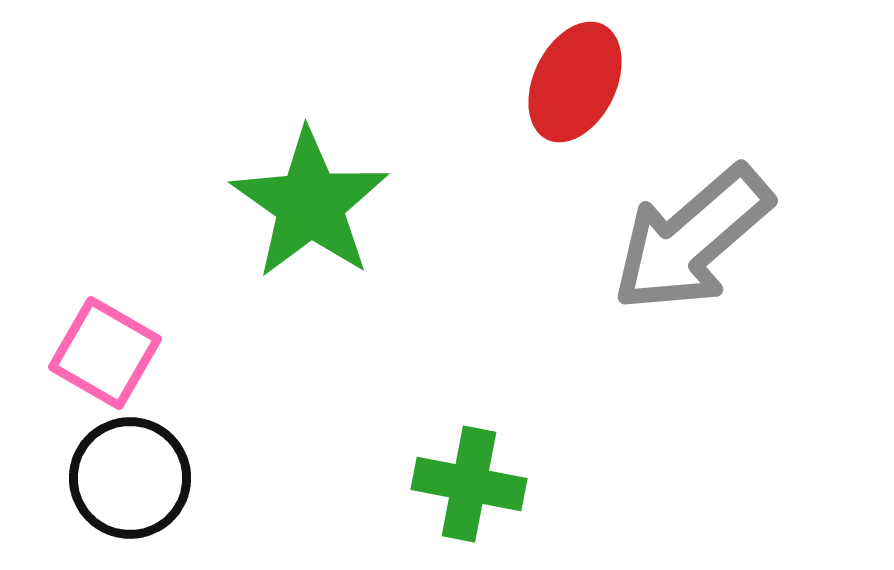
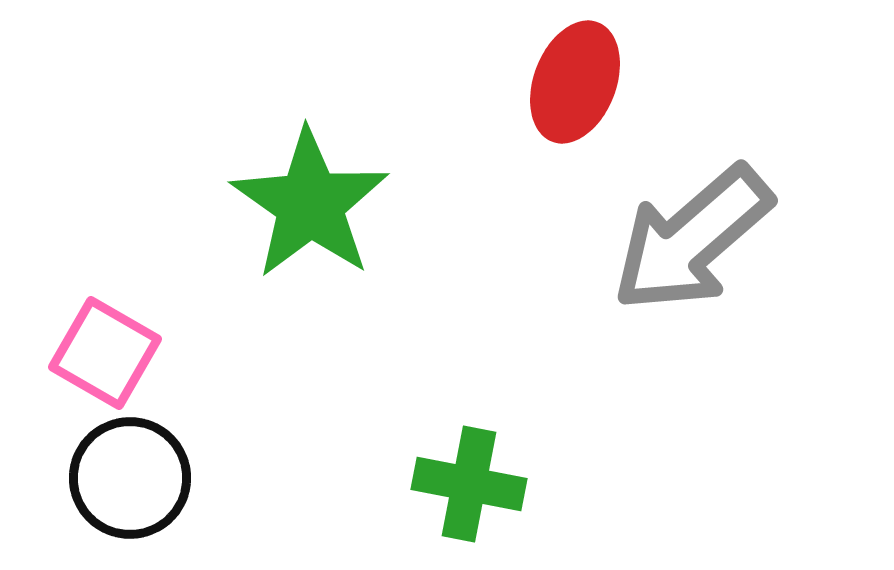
red ellipse: rotated 5 degrees counterclockwise
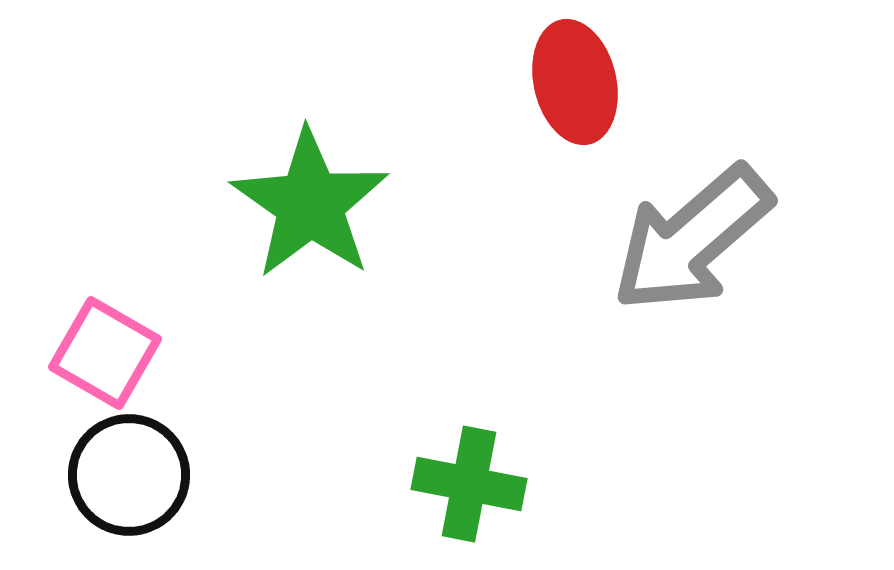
red ellipse: rotated 34 degrees counterclockwise
black circle: moved 1 px left, 3 px up
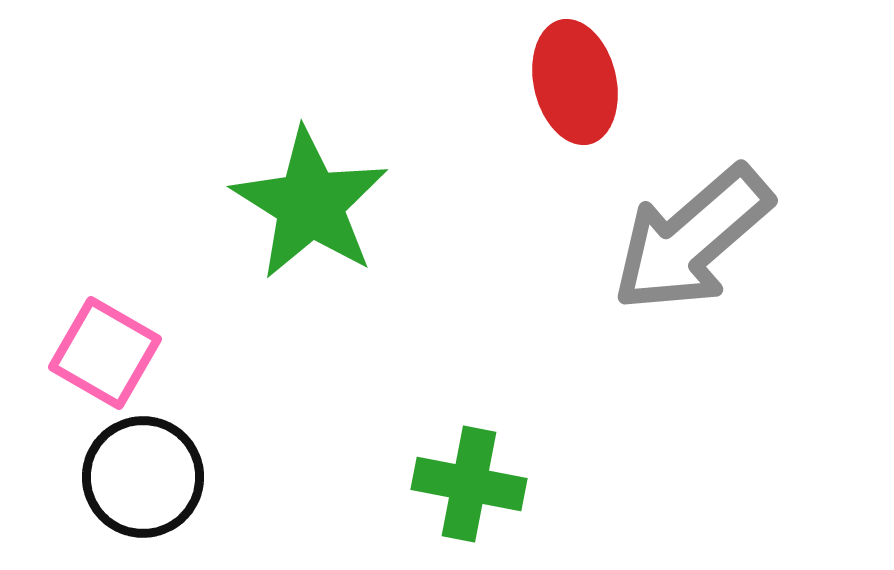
green star: rotated 3 degrees counterclockwise
black circle: moved 14 px right, 2 px down
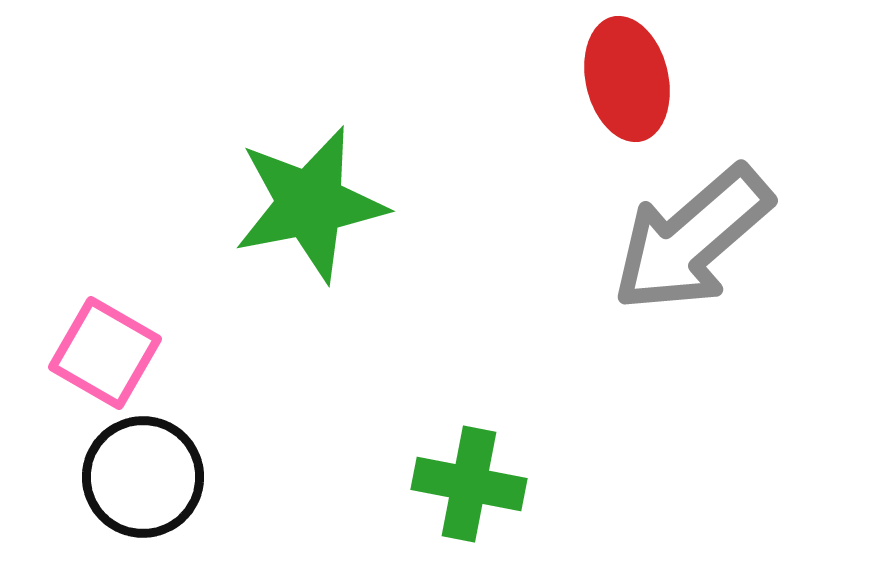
red ellipse: moved 52 px right, 3 px up
green star: rotated 29 degrees clockwise
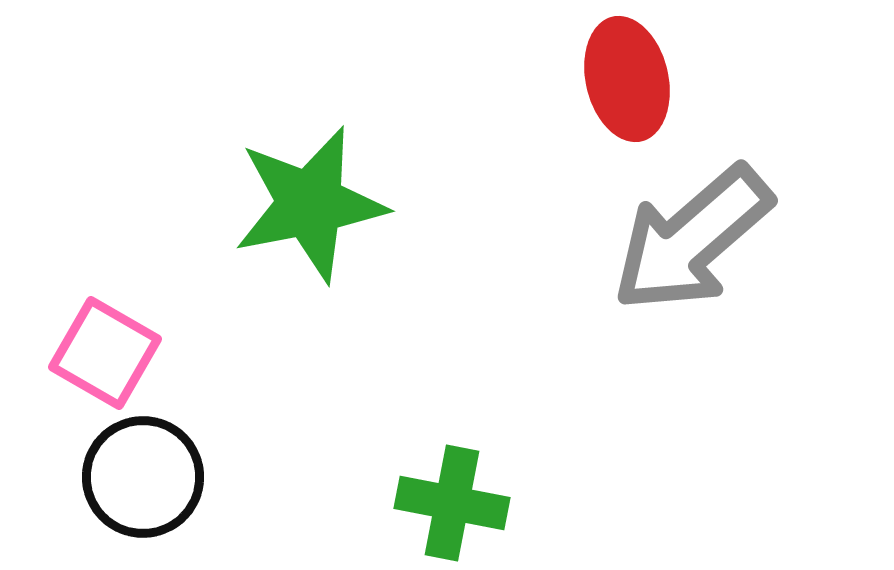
green cross: moved 17 px left, 19 px down
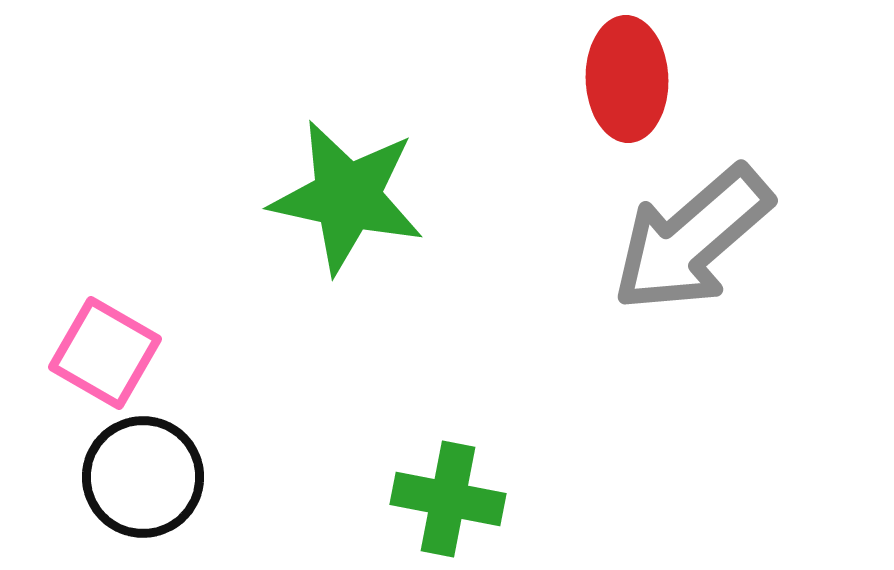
red ellipse: rotated 11 degrees clockwise
green star: moved 37 px right, 7 px up; rotated 23 degrees clockwise
green cross: moved 4 px left, 4 px up
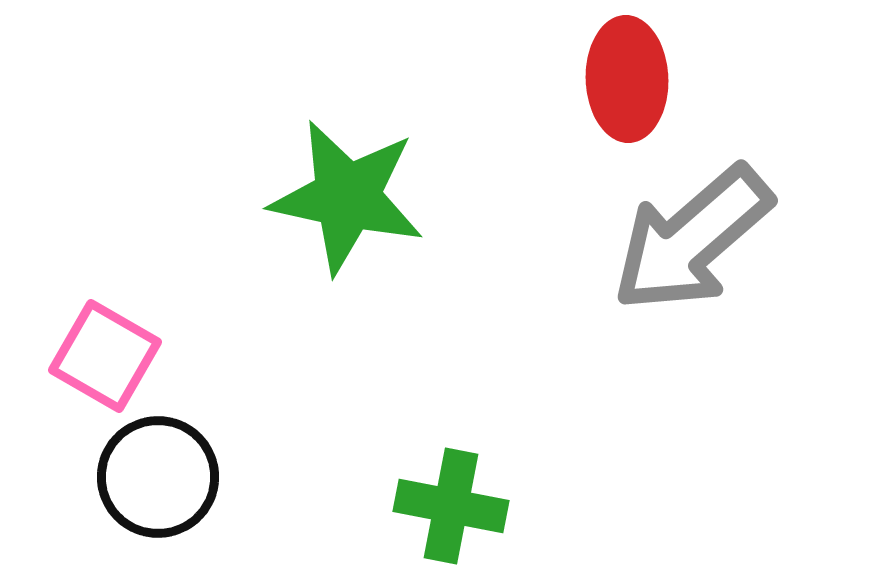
pink square: moved 3 px down
black circle: moved 15 px right
green cross: moved 3 px right, 7 px down
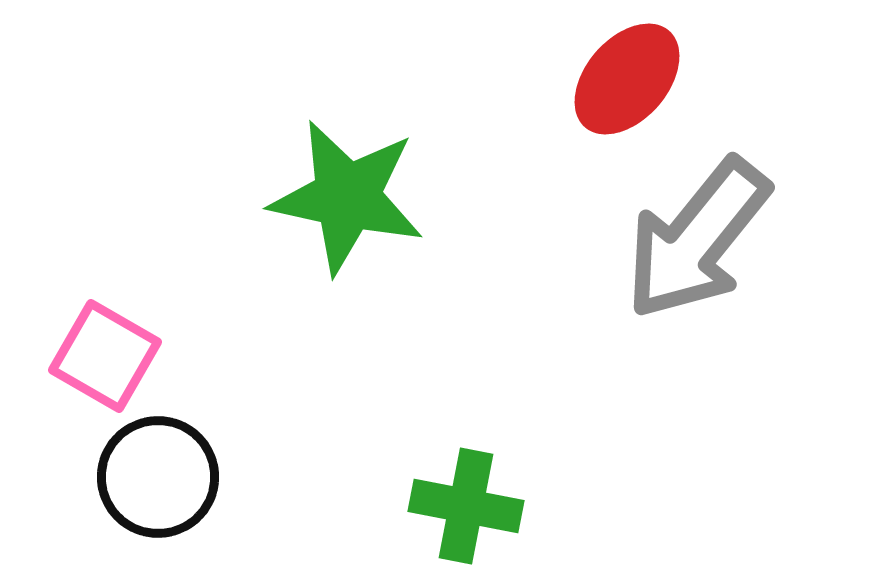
red ellipse: rotated 43 degrees clockwise
gray arrow: moved 5 px right; rotated 10 degrees counterclockwise
green cross: moved 15 px right
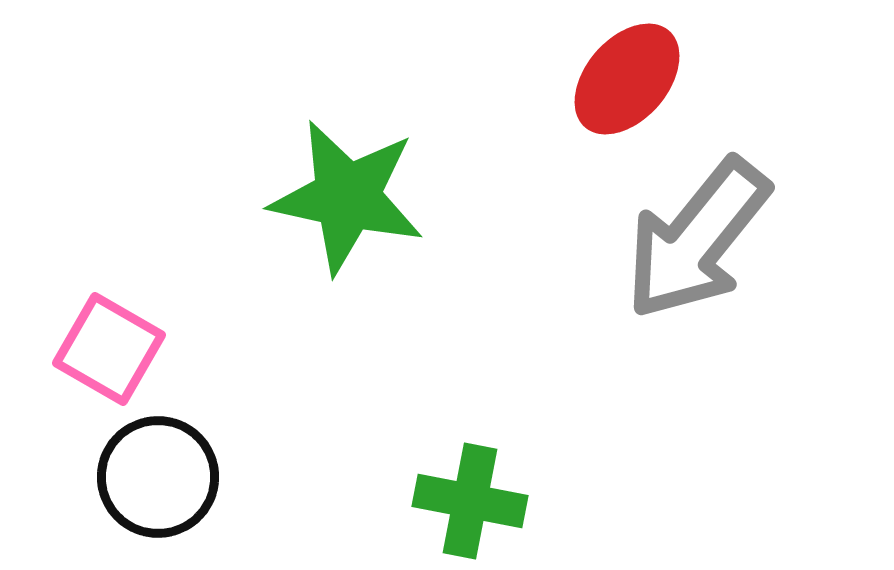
pink square: moved 4 px right, 7 px up
green cross: moved 4 px right, 5 px up
